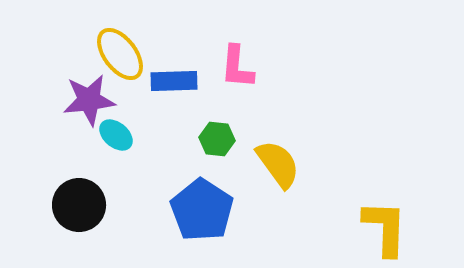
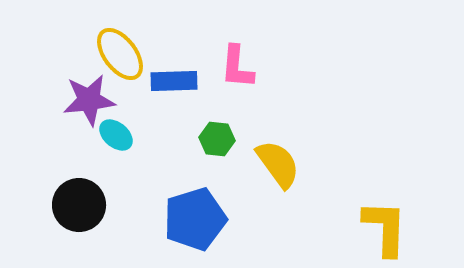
blue pentagon: moved 7 px left, 9 px down; rotated 22 degrees clockwise
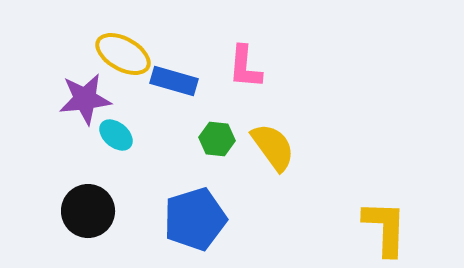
yellow ellipse: moved 3 px right; rotated 24 degrees counterclockwise
pink L-shape: moved 8 px right
blue rectangle: rotated 18 degrees clockwise
purple star: moved 4 px left, 1 px up
yellow semicircle: moved 5 px left, 17 px up
black circle: moved 9 px right, 6 px down
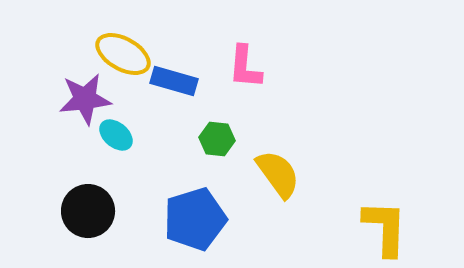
yellow semicircle: moved 5 px right, 27 px down
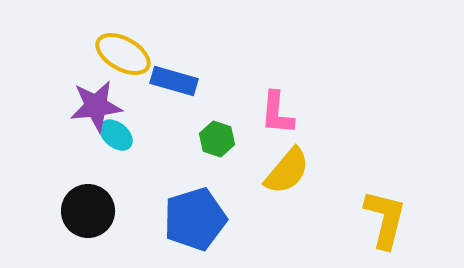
pink L-shape: moved 32 px right, 46 px down
purple star: moved 11 px right, 7 px down
green hexagon: rotated 12 degrees clockwise
yellow semicircle: moved 9 px right, 3 px up; rotated 76 degrees clockwise
yellow L-shape: moved 9 px up; rotated 12 degrees clockwise
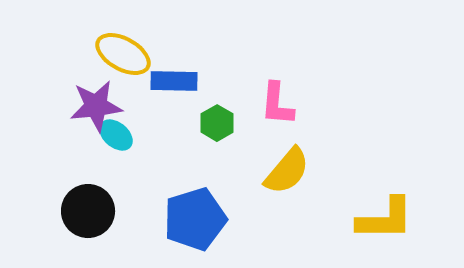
blue rectangle: rotated 15 degrees counterclockwise
pink L-shape: moved 9 px up
green hexagon: moved 16 px up; rotated 12 degrees clockwise
yellow L-shape: rotated 76 degrees clockwise
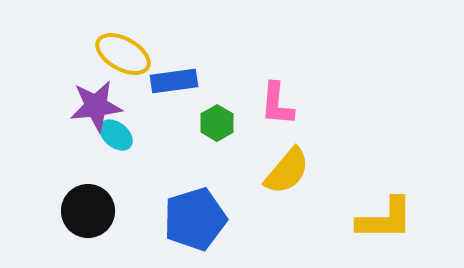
blue rectangle: rotated 9 degrees counterclockwise
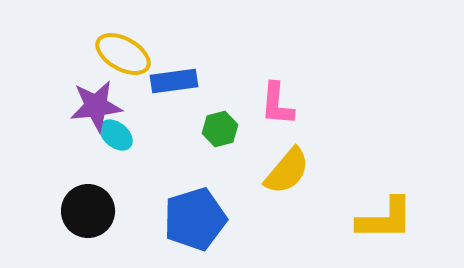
green hexagon: moved 3 px right, 6 px down; rotated 16 degrees clockwise
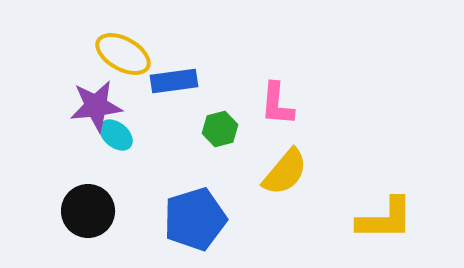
yellow semicircle: moved 2 px left, 1 px down
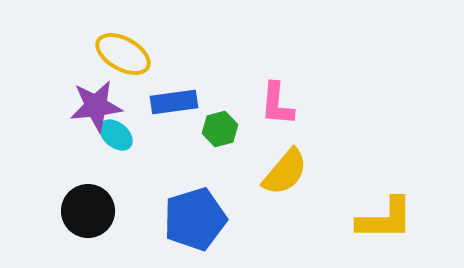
blue rectangle: moved 21 px down
